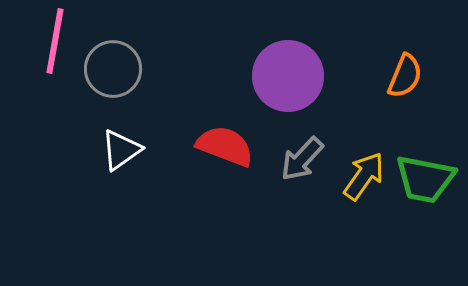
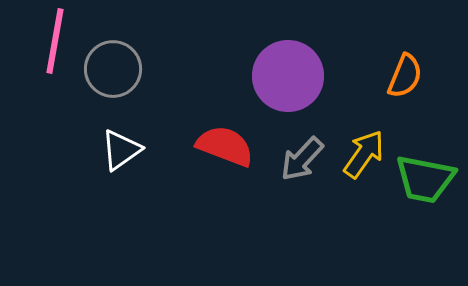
yellow arrow: moved 22 px up
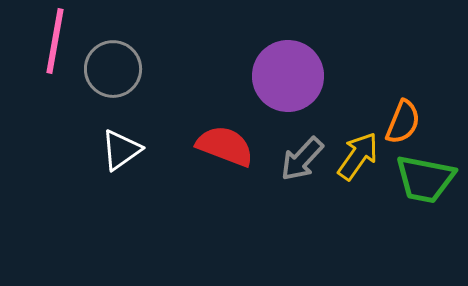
orange semicircle: moved 2 px left, 46 px down
yellow arrow: moved 6 px left, 2 px down
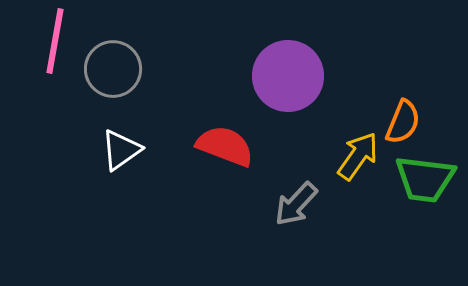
gray arrow: moved 6 px left, 45 px down
green trapezoid: rotated 4 degrees counterclockwise
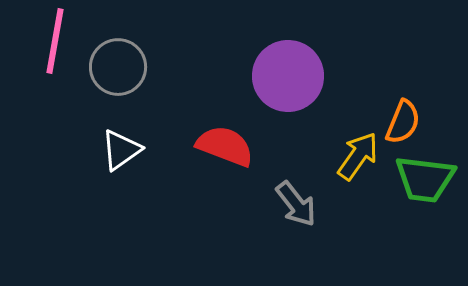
gray circle: moved 5 px right, 2 px up
gray arrow: rotated 81 degrees counterclockwise
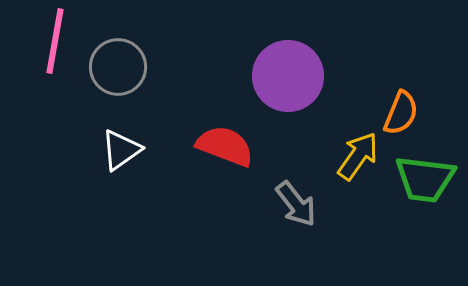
orange semicircle: moved 2 px left, 9 px up
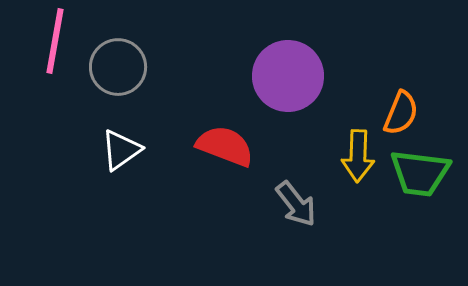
yellow arrow: rotated 147 degrees clockwise
green trapezoid: moved 5 px left, 6 px up
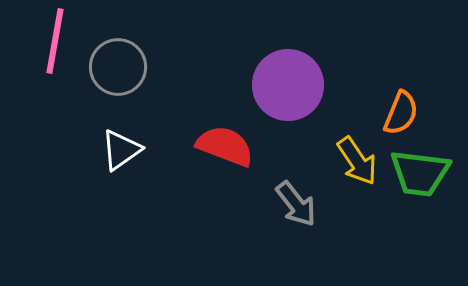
purple circle: moved 9 px down
yellow arrow: moved 1 px left, 5 px down; rotated 36 degrees counterclockwise
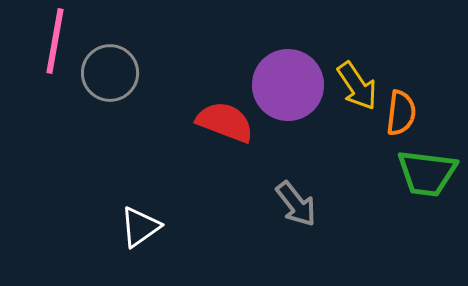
gray circle: moved 8 px left, 6 px down
orange semicircle: rotated 15 degrees counterclockwise
red semicircle: moved 24 px up
white triangle: moved 19 px right, 77 px down
yellow arrow: moved 75 px up
green trapezoid: moved 7 px right
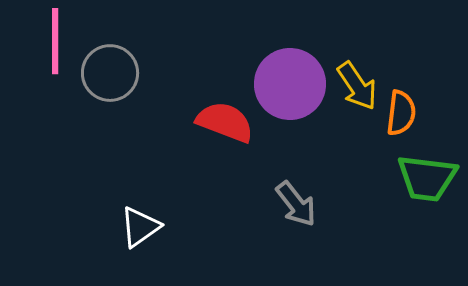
pink line: rotated 10 degrees counterclockwise
purple circle: moved 2 px right, 1 px up
green trapezoid: moved 5 px down
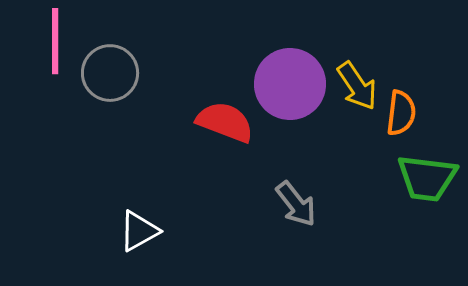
white triangle: moved 1 px left, 4 px down; rotated 6 degrees clockwise
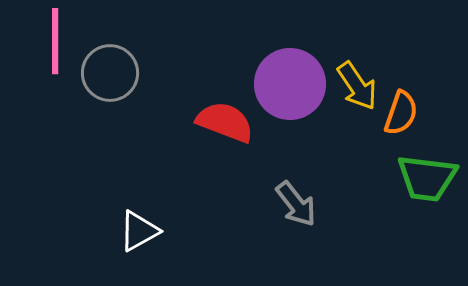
orange semicircle: rotated 12 degrees clockwise
